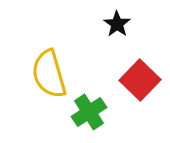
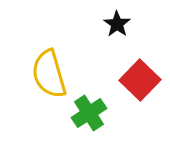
green cross: moved 1 px down
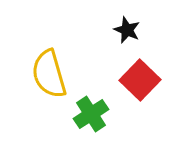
black star: moved 10 px right, 6 px down; rotated 12 degrees counterclockwise
green cross: moved 2 px right, 1 px down
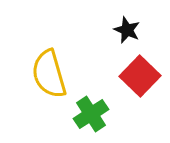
red square: moved 4 px up
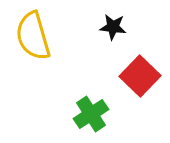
black star: moved 14 px left, 3 px up; rotated 16 degrees counterclockwise
yellow semicircle: moved 16 px left, 38 px up
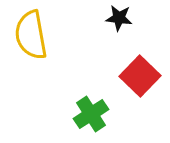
black star: moved 6 px right, 9 px up
yellow semicircle: moved 2 px left, 1 px up; rotated 6 degrees clockwise
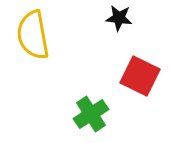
yellow semicircle: moved 2 px right
red square: rotated 18 degrees counterclockwise
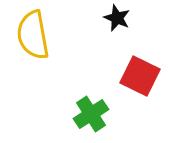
black star: moved 2 px left; rotated 16 degrees clockwise
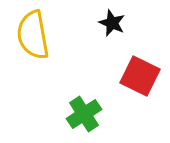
black star: moved 5 px left, 5 px down
green cross: moved 7 px left
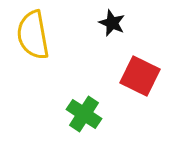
green cross: rotated 24 degrees counterclockwise
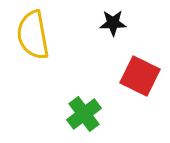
black star: moved 1 px right; rotated 24 degrees counterclockwise
green cross: rotated 20 degrees clockwise
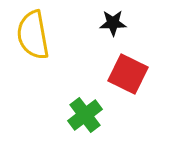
red square: moved 12 px left, 2 px up
green cross: moved 1 px right, 1 px down
